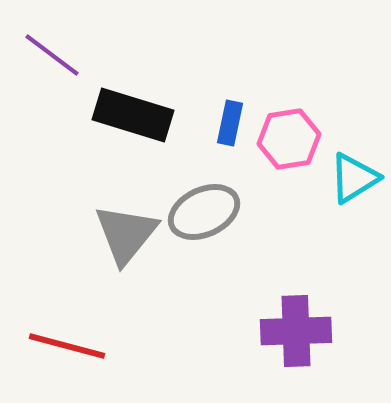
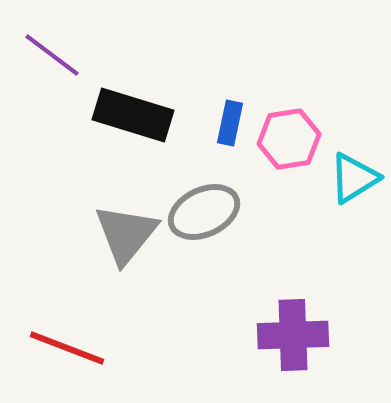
purple cross: moved 3 px left, 4 px down
red line: moved 2 px down; rotated 6 degrees clockwise
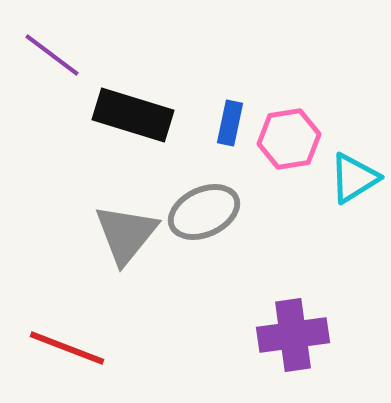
purple cross: rotated 6 degrees counterclockwise
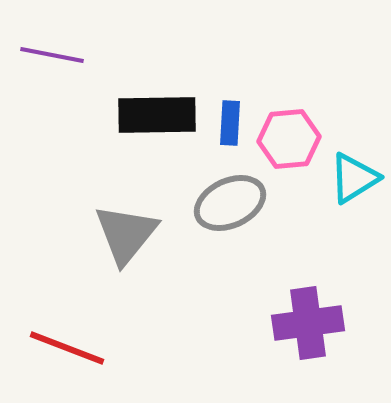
purple line: rotated 26 degrees counterclockwise
black rectangle: moved 24 px right; rotated 18 degrees counterclockwise
blue rectangle: rotated 9 degrees counterclockwise
pink hexagon: rotated 4 degrees clockwise
gray ellipse: moved 26 px right, 9 px up
purple cross: moved 15 px right, 12 px up
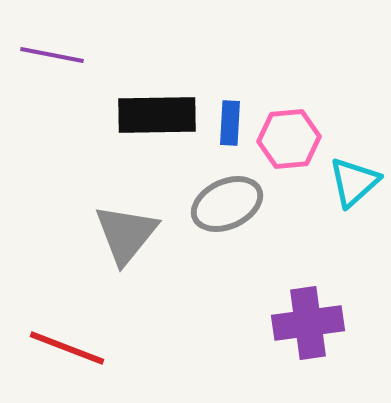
cyan triangle: moved 4 px down; rotated 10 degrees counterclockwise
gray ellipse: moved 3 px left, 1 px down
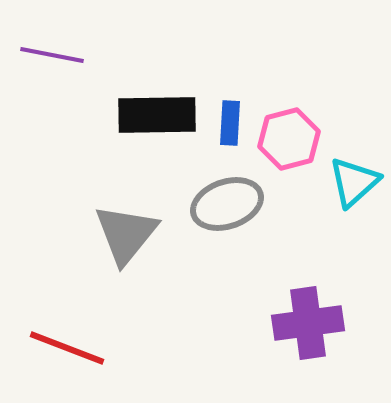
pink hexagon: rotated 10 degrees counterclockwise
gray ellipse: rotated 6 degrees clockwise
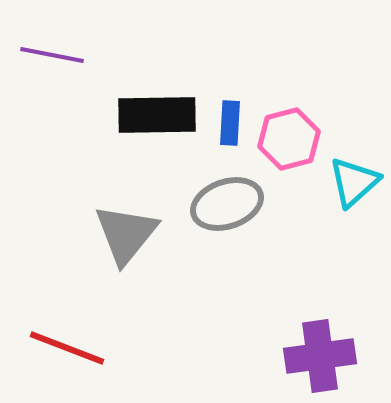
purple cross: moved 12 px right, 33 px down
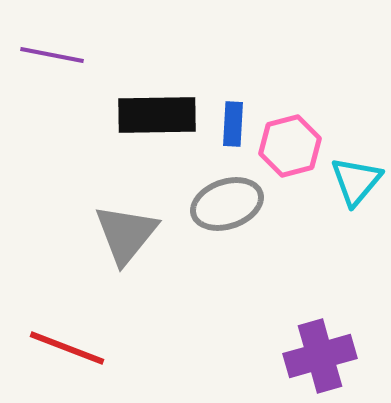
blue rectangle: moved 3 px right, 1 px down
pink hexagon: moved 1 px right, 7 px down
cyan triangle: moved 2 px right, 1 px up; rotated 8 degrees counterclockwise
purple cross: rotated 8 degrees counterclockwise
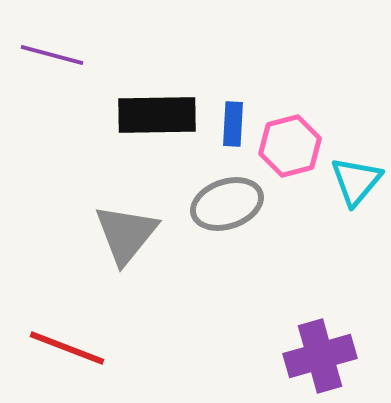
purple line: rotated 4 degrees clockwise
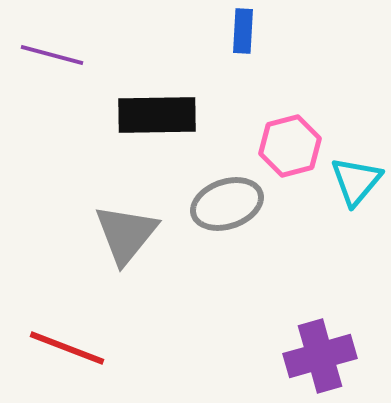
blue rectangle: moved 10 px right, 93 px up
